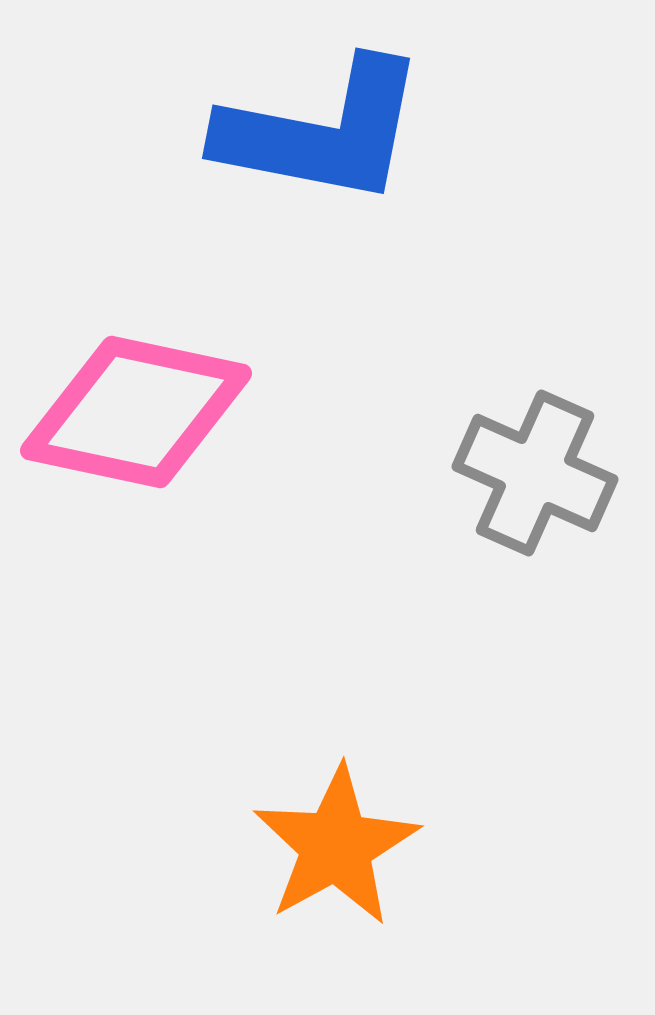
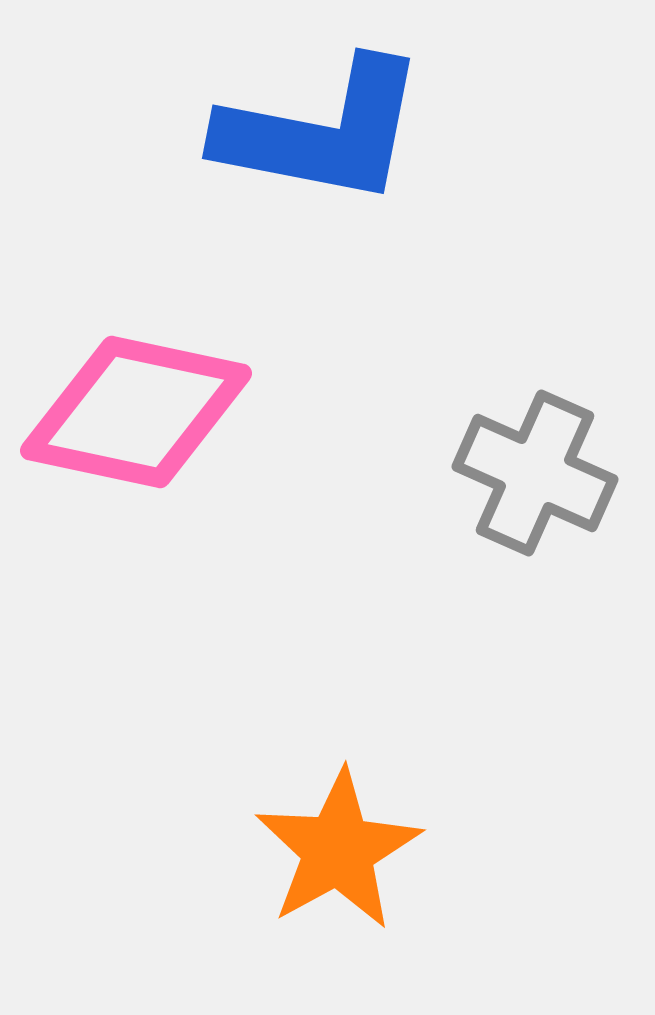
orange star: moved 2 px right, 4 px down
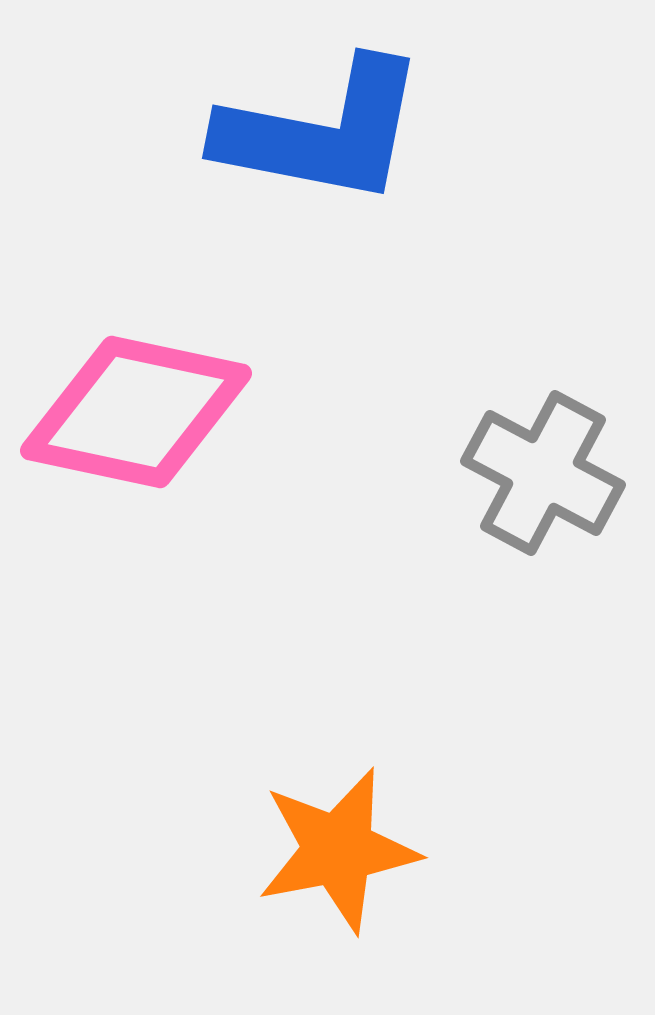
gray cross: moved 8 px right; rotated 4 degrees clockwise
orange star: rotated 18 degrees clockwise
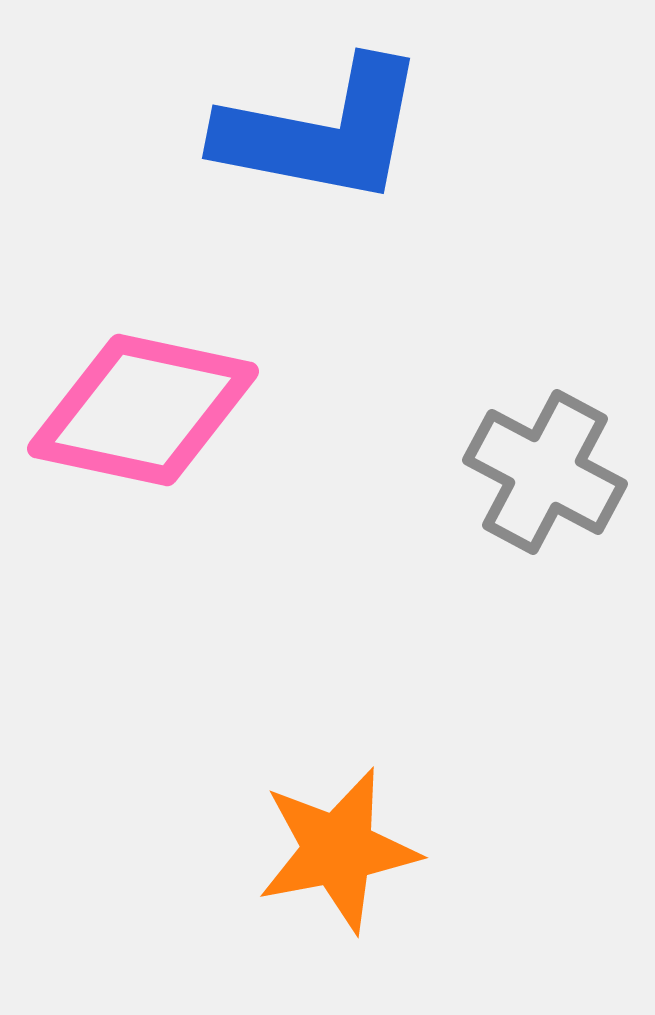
pink diamond: moved 7 px right, 2 px up
gray cross: moved 2 px right, 1 px up
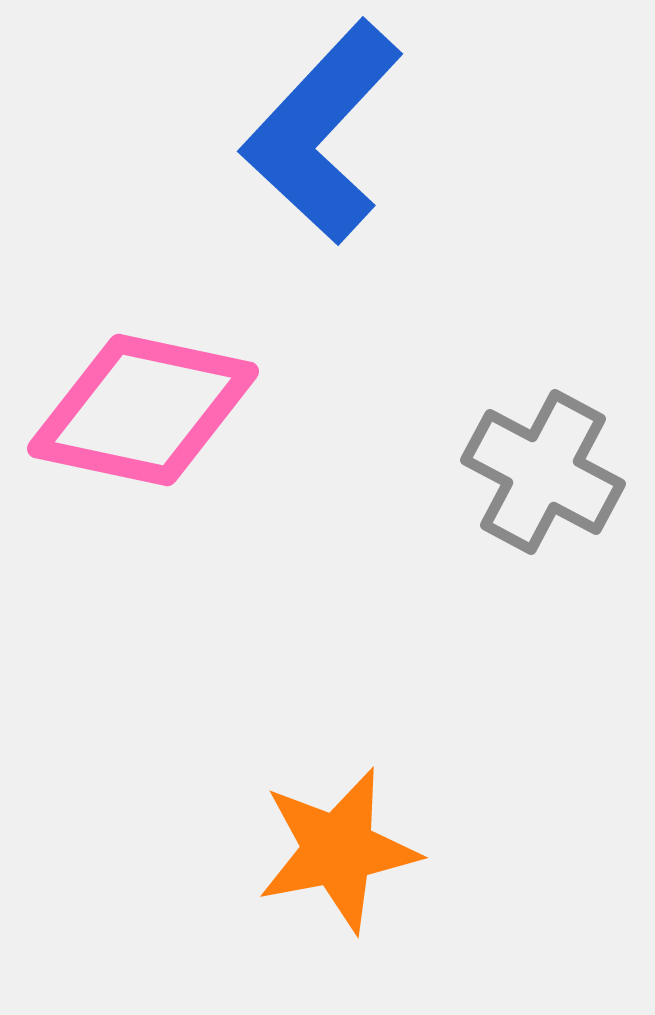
blue L-shape: rotated 122 degrees clockwise
gray cross: moved 2 px left
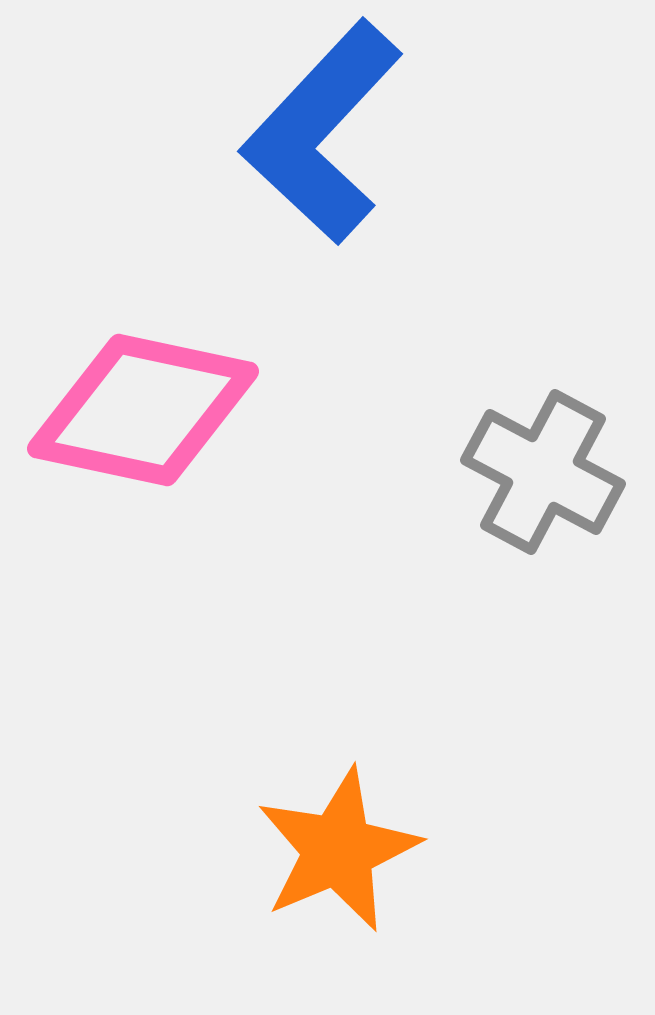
orange star: rotated 12 degrees counterclockwise
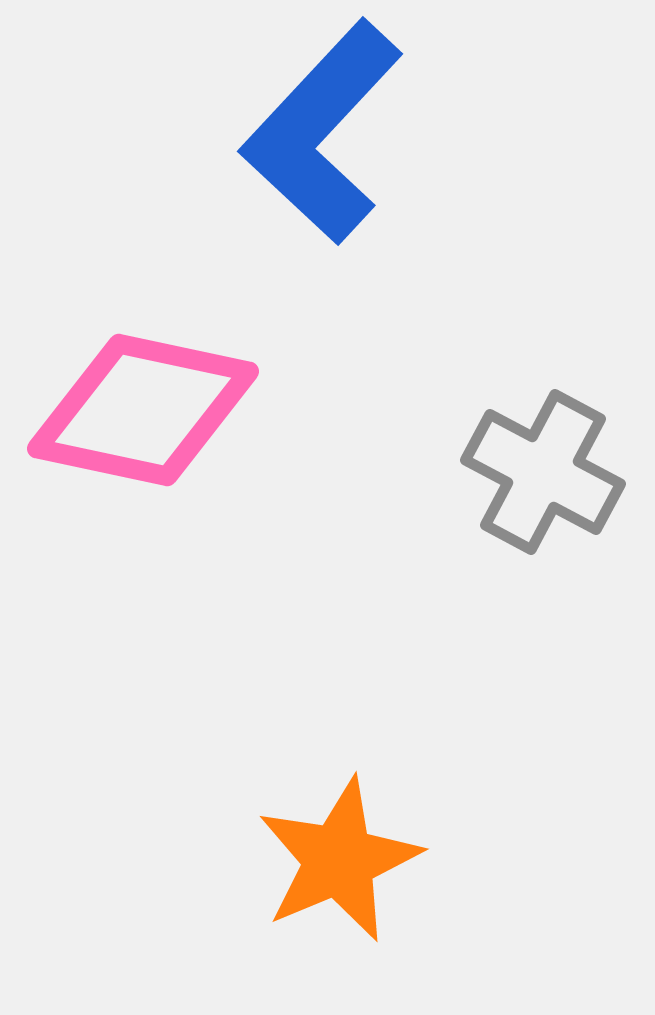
orange star: moved 1 px right, 10 px down
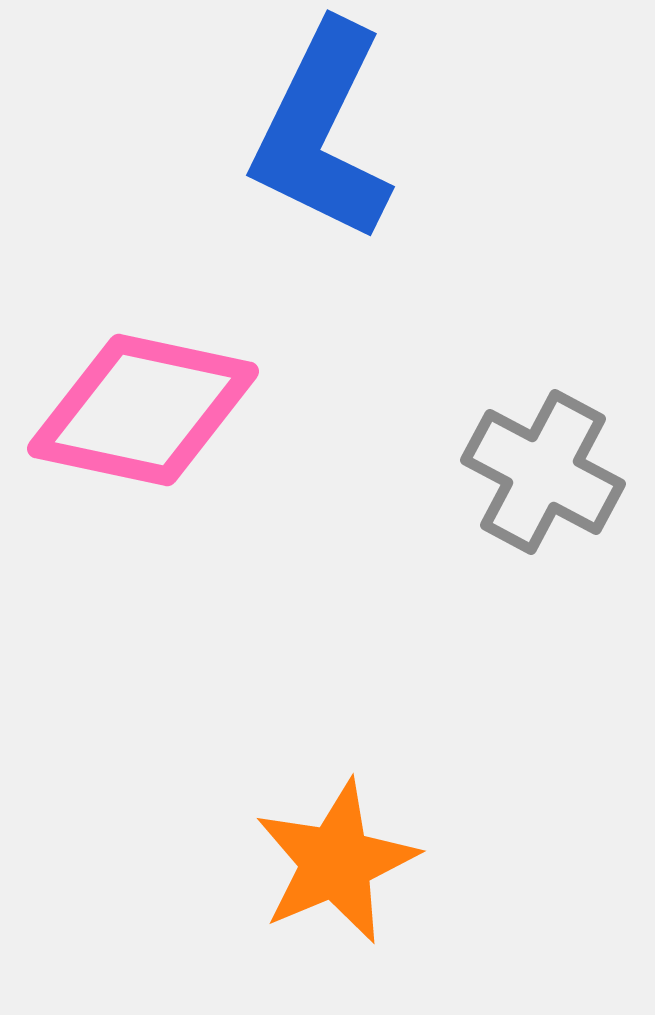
blue L-shape: rotated 17 degrees counterclockwise
orange star: moved 3 px left, 2 px down
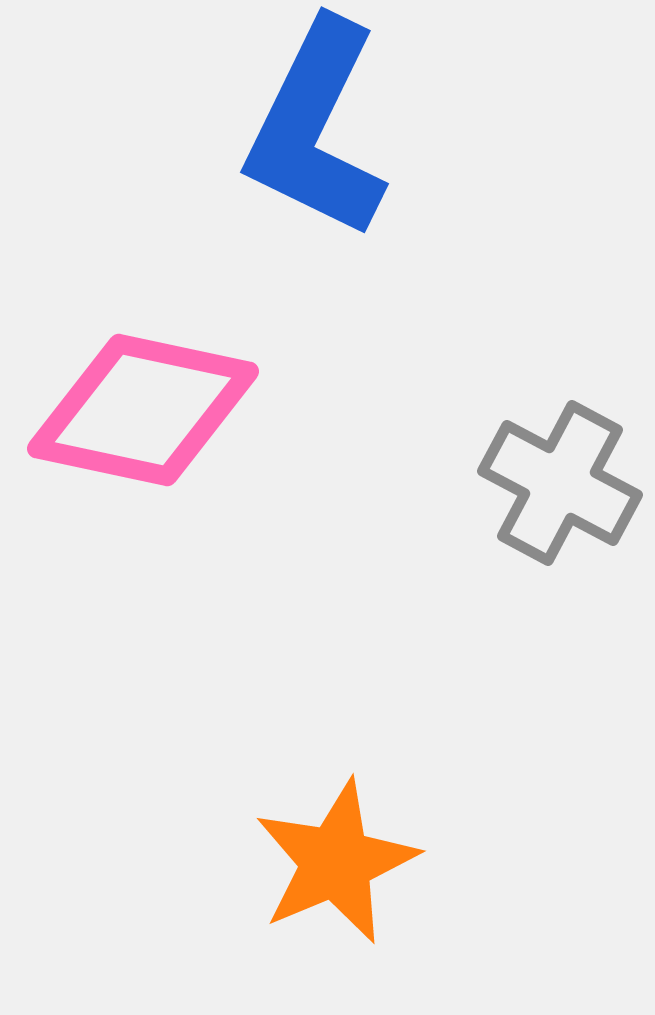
blue L-shape: moved 6 px left, 3 px up
gray cross: moved 17 px right, 11 px down
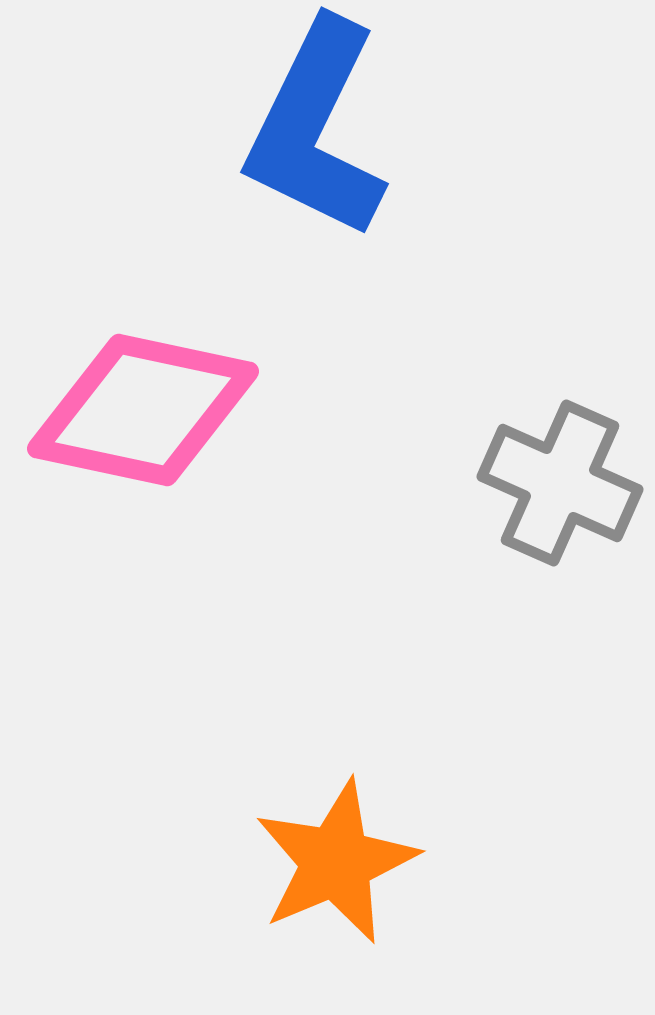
gray cross: rotated 4 degrees counterclockwise
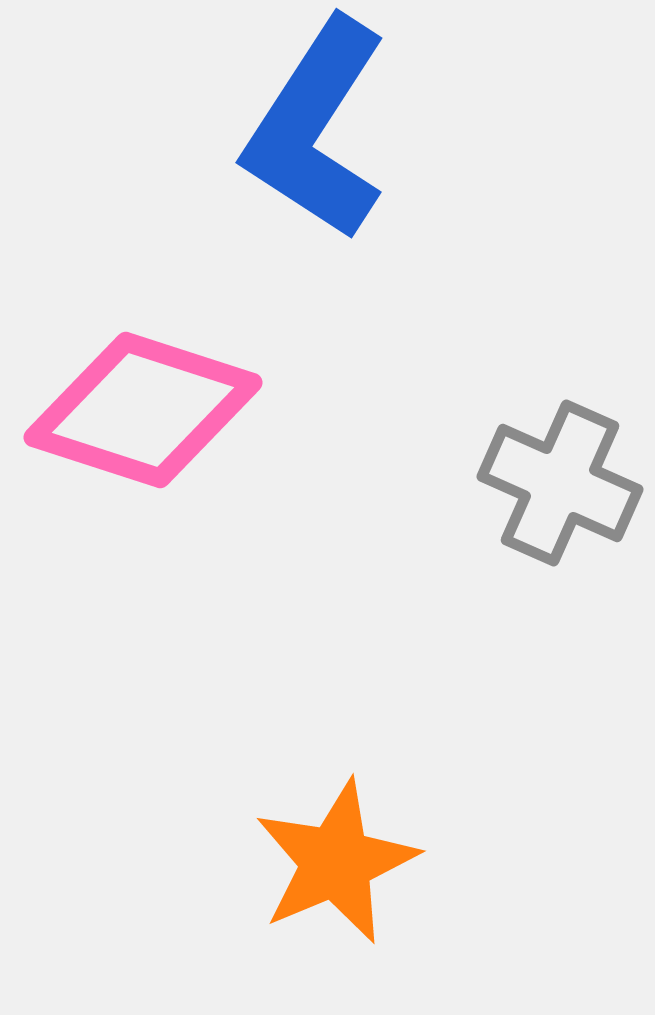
blue L-shape: rotated 7 degrees clockwise
pink diamond: rotated 6 degrees clockwise
